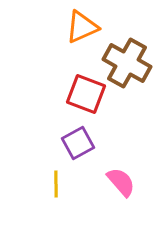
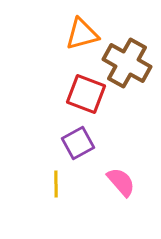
orange triangle: moved 7 px down; rotated 9 degrees clockwise
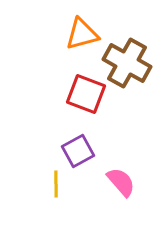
purple square: moved 8 px down
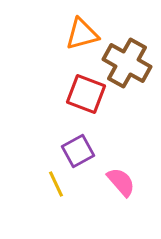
yellow line: rotated 24 degrees counterclockwise
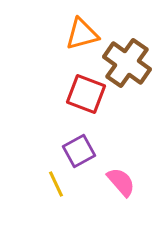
brown cross: rotated 6 degrees clockwise
purple square: moved 1 px right
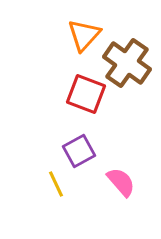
orange triangle: moved 2 px right, 1 px down; rotated 33 degrees counterclockwise
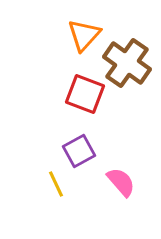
red square: moved 1 px left
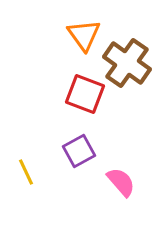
orange triangle: rotated 18 degrees counterclockwise
yellow line: moved 30 px left, 12 px up
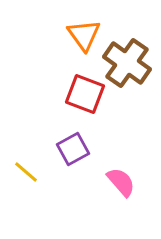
purple square: moved 6 px left, 2 px up
yellow line: rotated 24 degrees counterclockwise
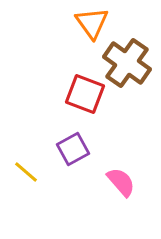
orange triangle: moved 8 px right, 12 px up
